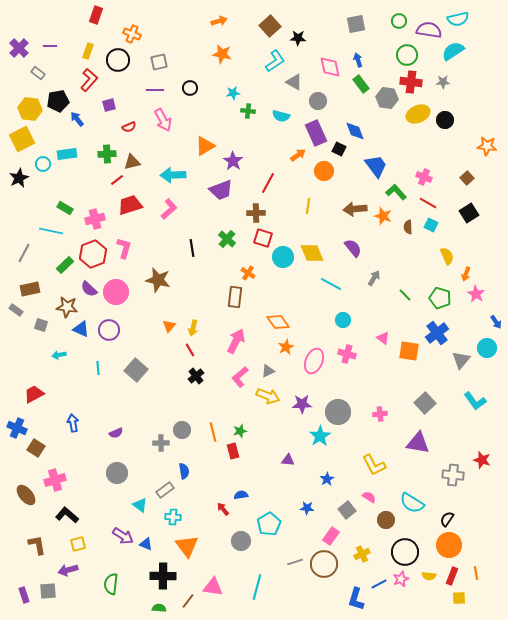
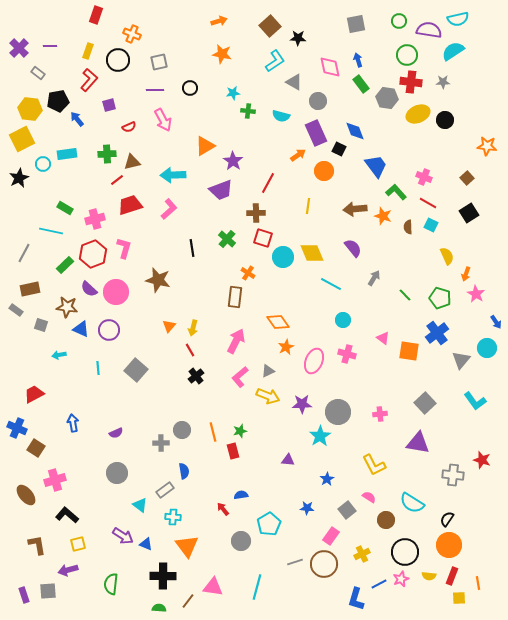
orange line at (476, 573): moved 2 px right, 10 px down
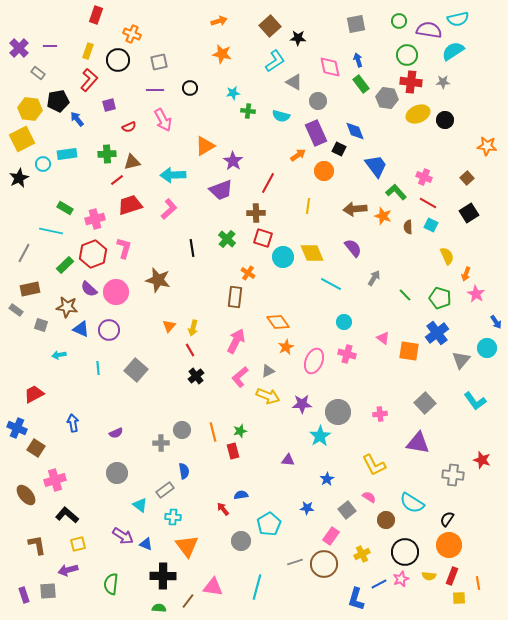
cyan circle at (343, 320): moved 1 px right, 2 px down
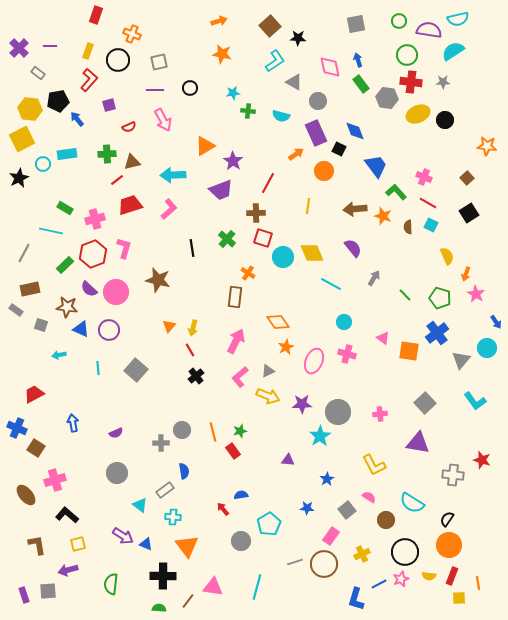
orange arrow at (298, 155): moved 2 px left, 1 px up
red rectangle at (233, 451): rotated 21 degrees counterclockwise
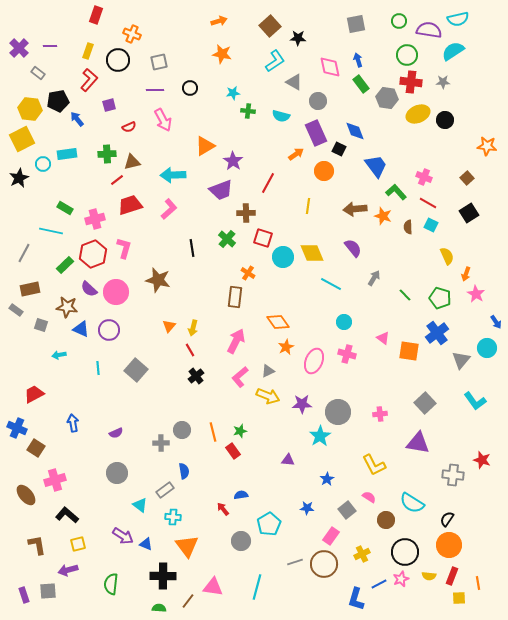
brown cross at (256, 213): moved 10 px left
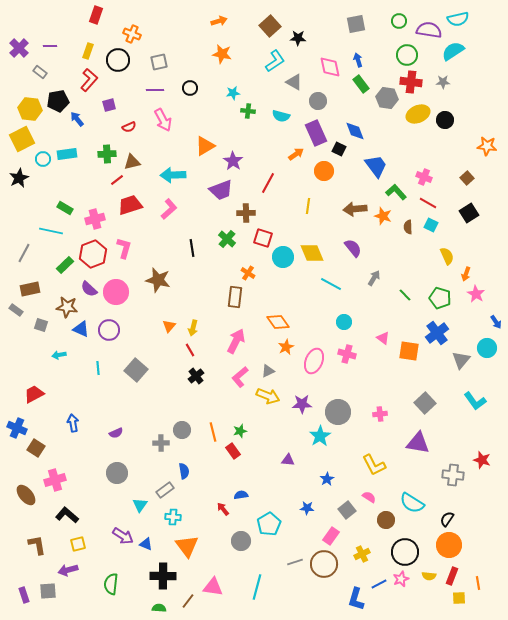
gray rectangle at (38, 73): moved 2 px right, 1 px up
cyan circle at (43, 164): moved 5 px up
cyan triangle at (140, 505): rotated 28 degrees clockwise
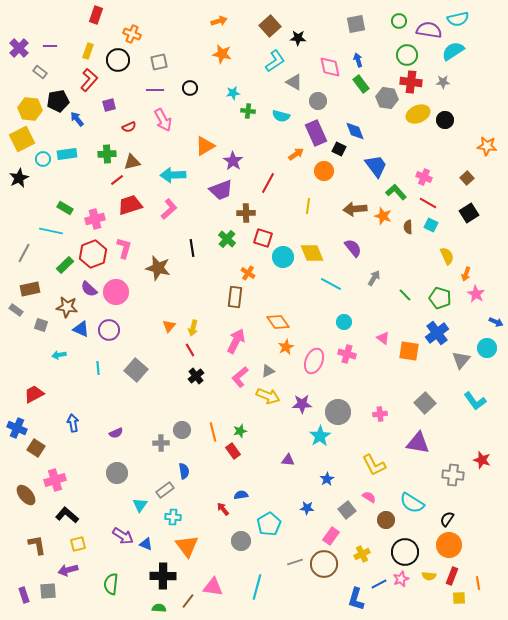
brown star at (158, 280): moved 12 px up
blue arrow at (496, 322): rotated 32 degrees counterclockwise
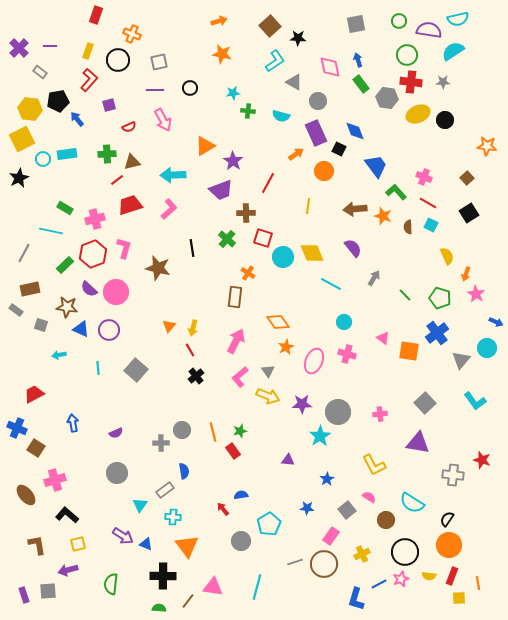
gray triangle at (268, 371): rotated 40 degrees counterclockwise
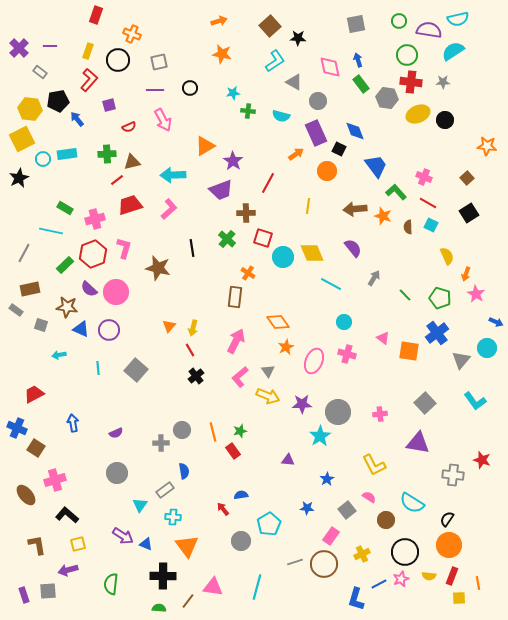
orange circle at (324, 171): moved 3 px right
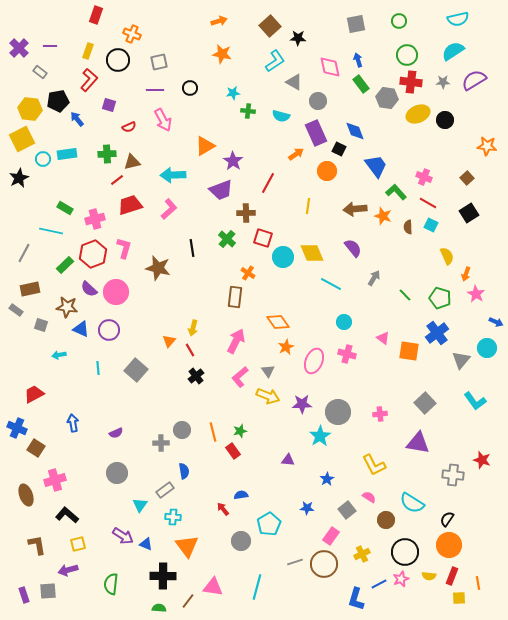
purple semicircle at (429, 30): moved 45 px right, 50 px down; rotated 40 degrees counterclockwise
purple square at (109, 105): rotated 32 degrees clockwise
orange triangle at (169, 326): moved 15 px down
brown ellipse at (26, 495): rotated 20 degrees clockwise
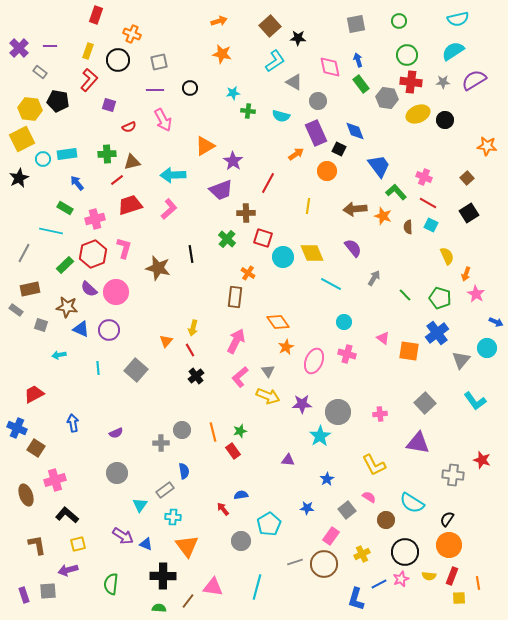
black pentagon at (58, 101): rotated 20 degrees clockwise
blue arrow at (77, 119): moved 64 px down
blue trapezoid at (376, 166): moved 3 px right
black line at (192, 248): moved 1 px left, 6 px down
orange triangle at (169, 341): moved 3 px left
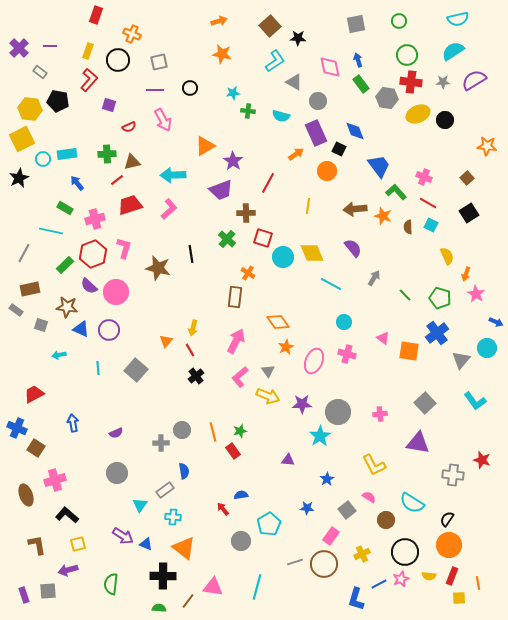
purple semicircle at (89, 289): moved 3 px up
orange triangle at (187, 546): moved 3 px left, 2 px down; rotated 15 degrees counterclockwise
